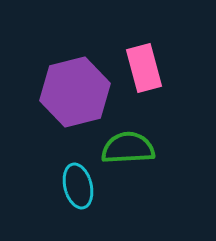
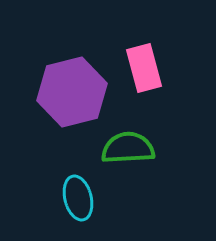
purple hexagon: moved 3 px left
cyan ellipse: moved 12 px down
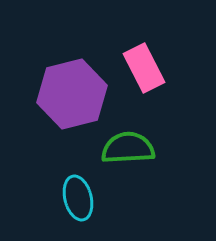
pink rectangle: rotated 12 degrees counterclockwise
purple hexagon: moved 2 px down
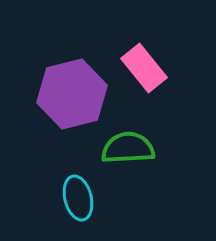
pink rectangle: rotated 12 degrees counterclockwise
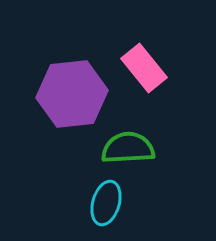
purple hexagon: rotated 8 degrees clockwise
cyan ellipse: moved 28 px right, 5 px down; rotated 30 degrees clockwise
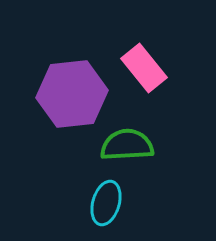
green semicircle: moved 1 px left, 3 px up
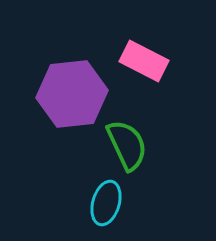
pink rectangle: moved 7 px up; rotated 24 degrees counterclockwise
green semicircle: rotated 68 degrees clockwise
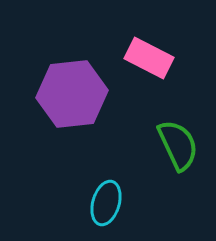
pink rectangle: moved 5 px right, 3 px up
green semicircle: moved 51 px right
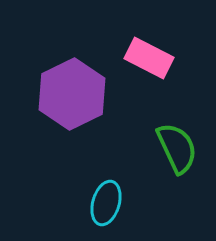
purple hexagon: rotated 20 degrees counterclockwise
green semicircle: moved 1 px left, 3 px down
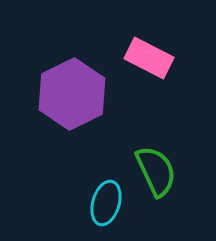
green semicircle: moved 21 px left, 23 px down
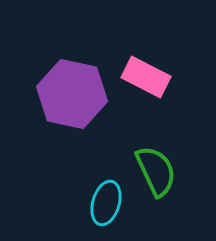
pink rectangle: moved 3 px left, 19 px down
purple hexagon: rotated 22 degrees counterclockwise
